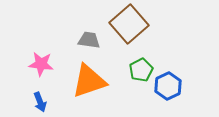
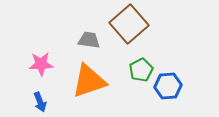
pink star: rotated 10 degrees counterclockwise
blue hexagon: rotated 20 degrees clockwise
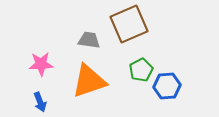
brown square: rotated 18 degrees clockwise
blue hexagon: moved 1 px left
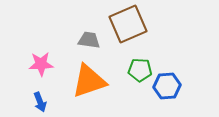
brown square: moved 1 px left
green pentagon: moved 1 px left; rotated 30 degrees clockwise
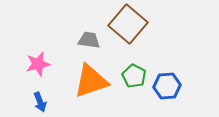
brown square: rotated 27 degrees counterclockwise
pink star: moved 3 px left; rotated 10 degrees counterclockwise
green pentagon: moved 6 px left, 6 px down; rotated 25 degrees clockwise
orange triangle: moved 2 px right
